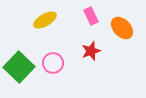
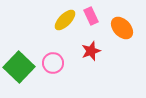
yellow ellipse: moved 20 px right; rotated 15 degrees counterclockwise
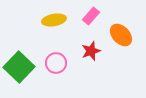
pink rectangle: rotated 66 degrees clockwise
yellow ellipse: moved 11 px left; rotated 35 degrees clockwise
orange ellipse: moved 1 px left, 7 px down
pink circle: moved 3 px right
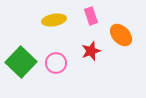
pink rectangle: rotated 60 degrees counterclockwise
green square: moved 2 px right, 5 px up
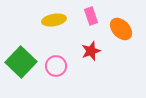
orange ellipse: moved 6 px up
pink circle: moved 3 px down
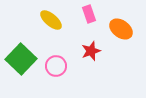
pink rectangle: moved 2 px left, 2 px up
yellow ellipse: moved 3 px left; rotated 50 degrees clockwise
orange ellipse: rotated 10 degrees counterclockwise
green square: moved 3 px up
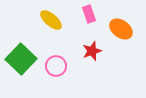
red star: moved 1 px right
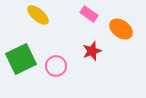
pink rectangle: rotated 36 degrees counterclockwise
yellow ellipse: moved 13 px left, 5 px up
green square: rotated 20 degrees clockwise
